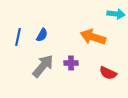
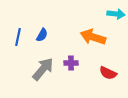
gray arrow: moved 3 px down
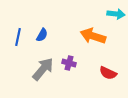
orange arrow: moved 1 px up
purple cross: moved 2 px left; rotated 16 degrees clockwise
